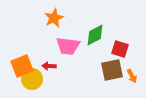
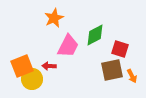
pink trapezoid: rotated 70 degrees counterclockwise
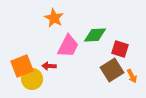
orange star: rotated 18 degrees counterclockwise
green diamond: rotated 25 degrees clockwise
brown square: rotated 20 degrees counterclockwise
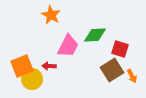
orange star: moved 3 px left, 3 px up
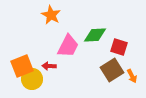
red square: moved 1 px left, 2 px up
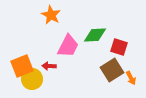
orange arrow: moved 1 px left, 2 px down
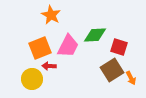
orange square: moved 18 px right, 18 px up
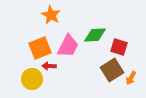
orange arrow: rotated 56 degrees clockwise
